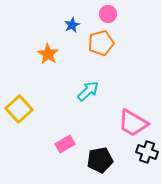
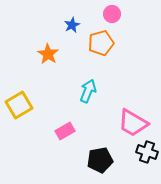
pink circle: moved 4 px right
cyan arrow: rotated 25 degrees counterclockwise
yellow square: moved 4 px up; rotated 12 degrees clockwise
pink rectangle: moved 13 px up
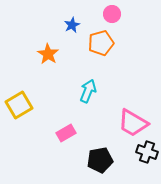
pink rectangle: moved 1 px right, 2 px down
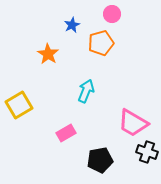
cyan arrow: moved 2 px left
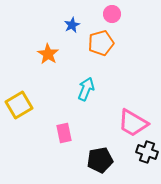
cyan arrow: moved 2 px up
pink rectangle: moved 2 px left; rotated 72 degrees counterclockwise
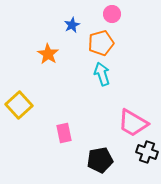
cyan arrow: moved 16 px right, 15 px up; rotated 40 degrees counterclockwise
yellow square: rotated 12 degrees counterclockwise
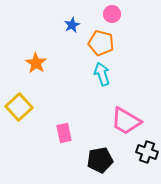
orange pentagon: rotated 30 degrees clockwise
orange star: moved 12 px left, 9 px down
yellow square: moved 2 px down
pink trapezoid: moved 7 px left, 2 px up
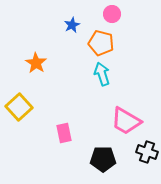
black pentagon: moved 3 px right, 1 px up; rotated 10 degrees clockwise
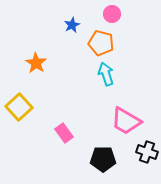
cyan arrow: moved 4 px right
pink rectangle: rotated 24 degrees counterclockwise
